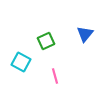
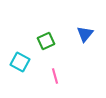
cyan square: moved 1 px left
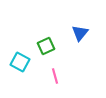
blue triangle: moved 5 px left, 1 px up
green square: moved 5 px down
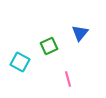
green square: moved 3 px right
pink line: moved 13 px right, 3 px down
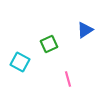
blue triangle: moved 5 px right, 3 px up; rotated 18 degrees clockwise
green square: moved 2 px up
